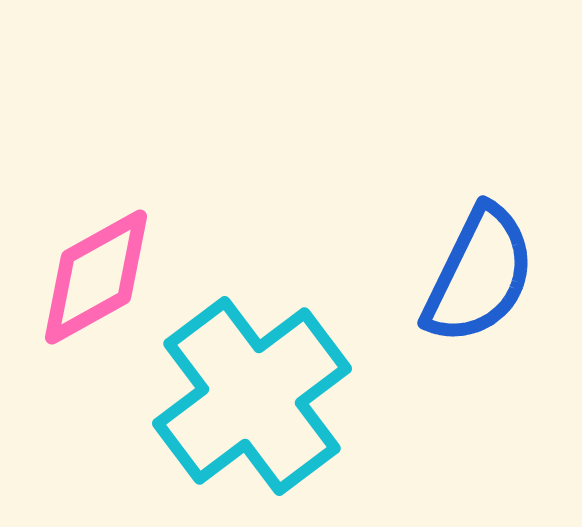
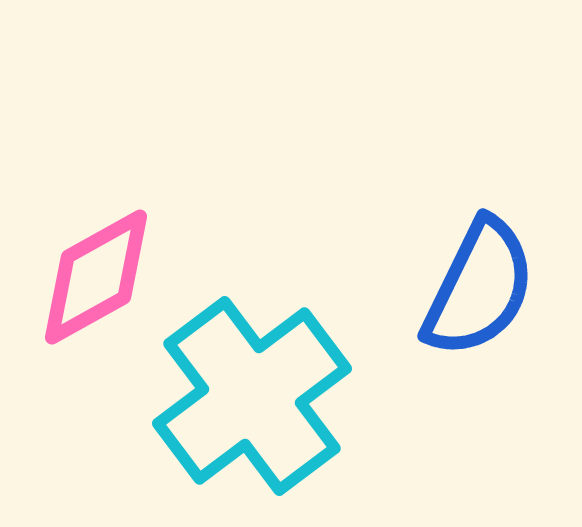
blue semicircle: moved 13 px down
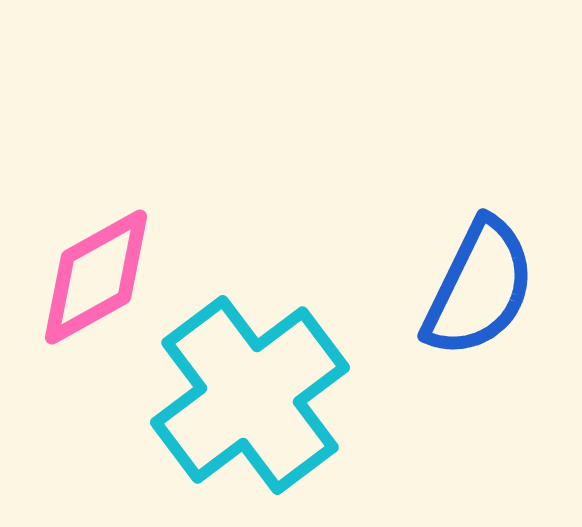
cyan cross: moved 2 px left, 1 px up
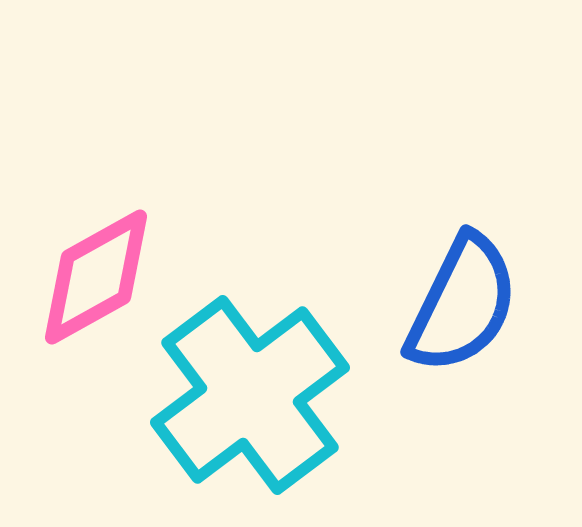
blue semicircle: moved 17 px left, 16 px down
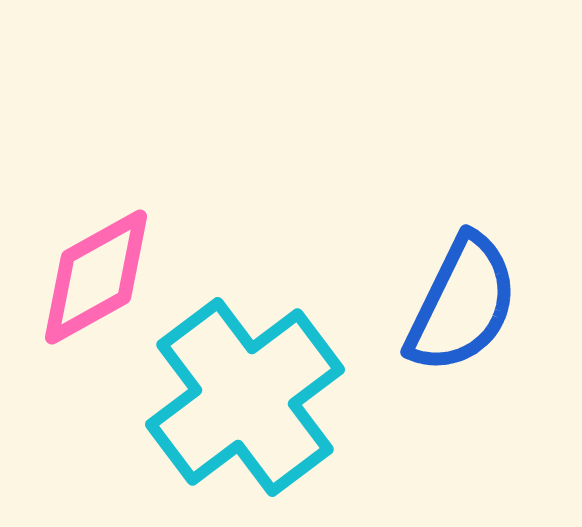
cyan cross: moved 5 px left, 2 px down
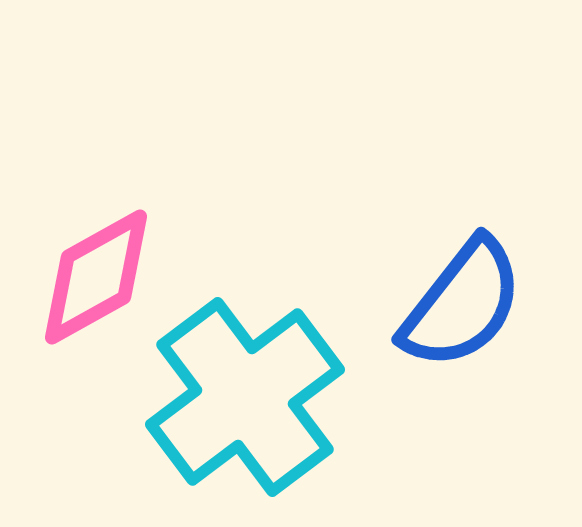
blue semicircle: rotated 12 degrees clockwise
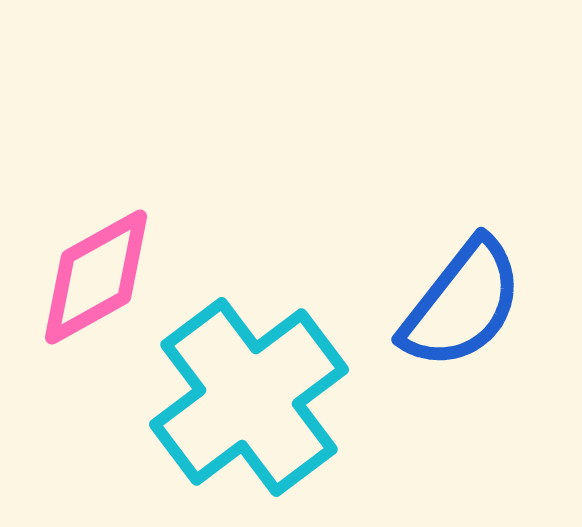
cyan cross: moved 4 px right
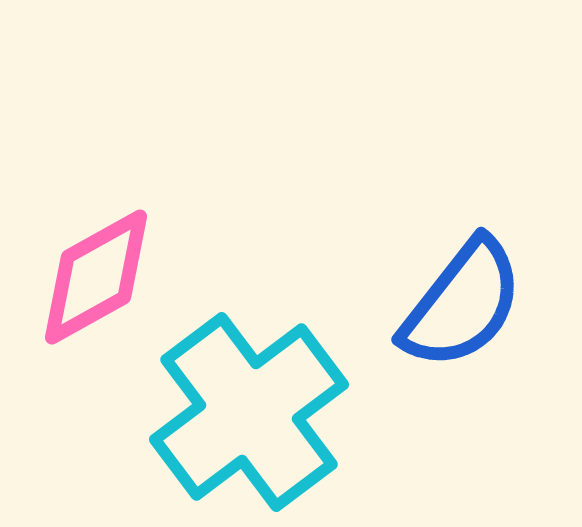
cyan cross: moved 15 px down
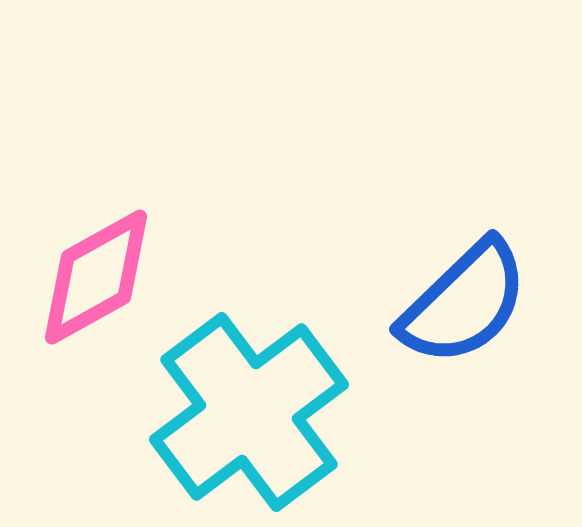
blue semicircle: moved 2 px right, 1 px up; rotated 8 degrees clockwise
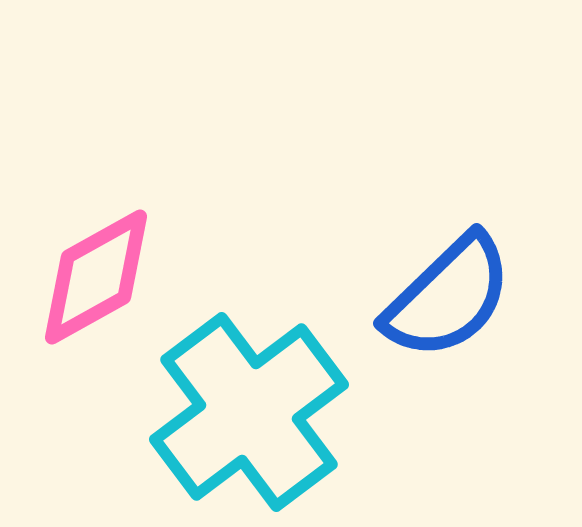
blue semicircle: moved 16 px left, 6 px up
